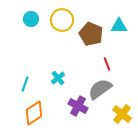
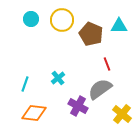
orange diamond: rotated 40 degrees clockwise
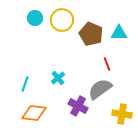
cyan circle: moved 4 px right, 1 px up
cyan triangle: moved 7 px down
yellow cross: rotated 30 degrees counterclockwise
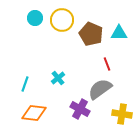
purple cross: moved 2 px right, 3 px down
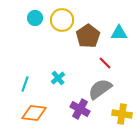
brown pentagon: moved 3 px left, 2 px down; rotated 15 degrees clockwise
red line: moved 2 px left, 1 px up; rotated 24 degrees counterclockwise
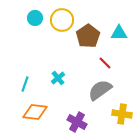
gray semicircle: moved 1 px down
purple cross: moved 3 px left, 13 px down
orange diamond: moved 1 px right, 1 px up
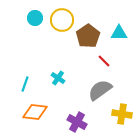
red line: moved 1 px left, 2 px up
cyan cross: rotated 16 degrees counterclockwise
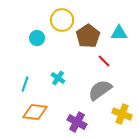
cyan circle: moved 2 px right, 20 px down
yellow cross: rotated 12 degrees clockwise
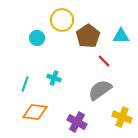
cyan triangle: moved 2 px right, 3 px down
cyan cross: moved 4 px left; rotated 16 degrees counterclockwise
yellow cross: moved 3 px down
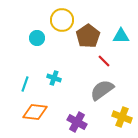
gray semicircle: moved 2 px right
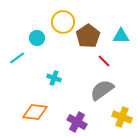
yellow circle: moved 1 px right, 2 px down
cyan line: moved 8 px left, 26 px up; rotated 35 degrees clockwise
